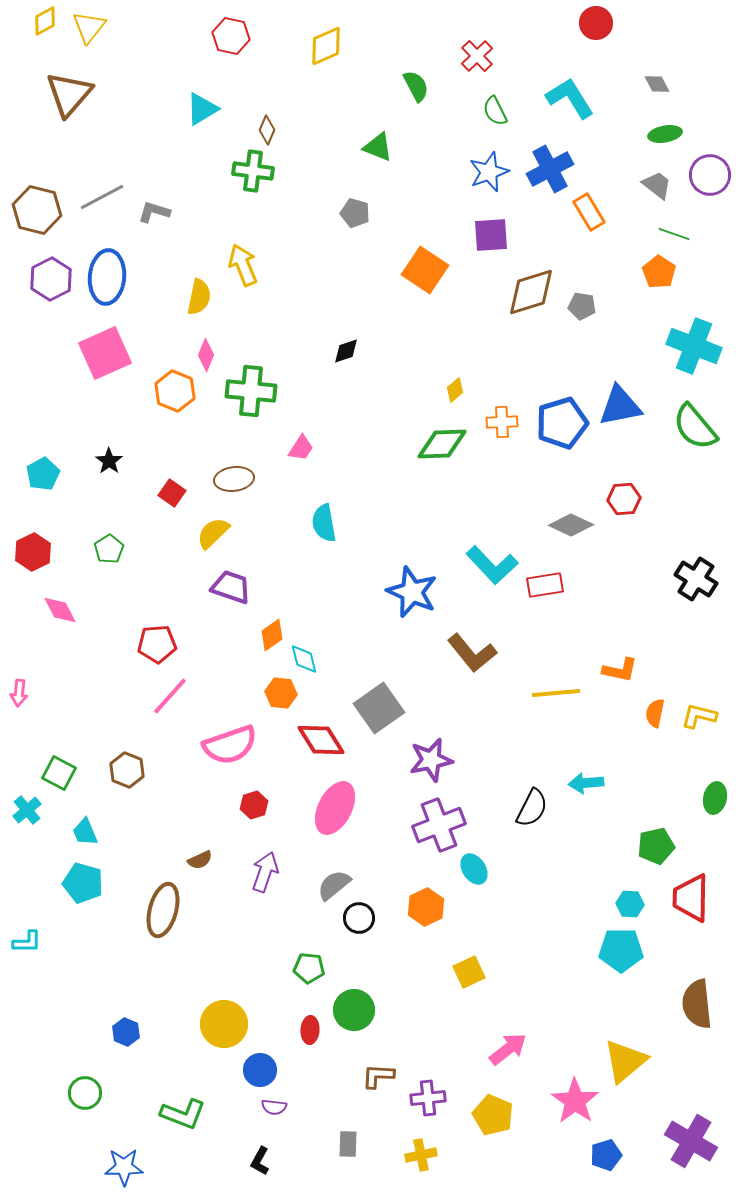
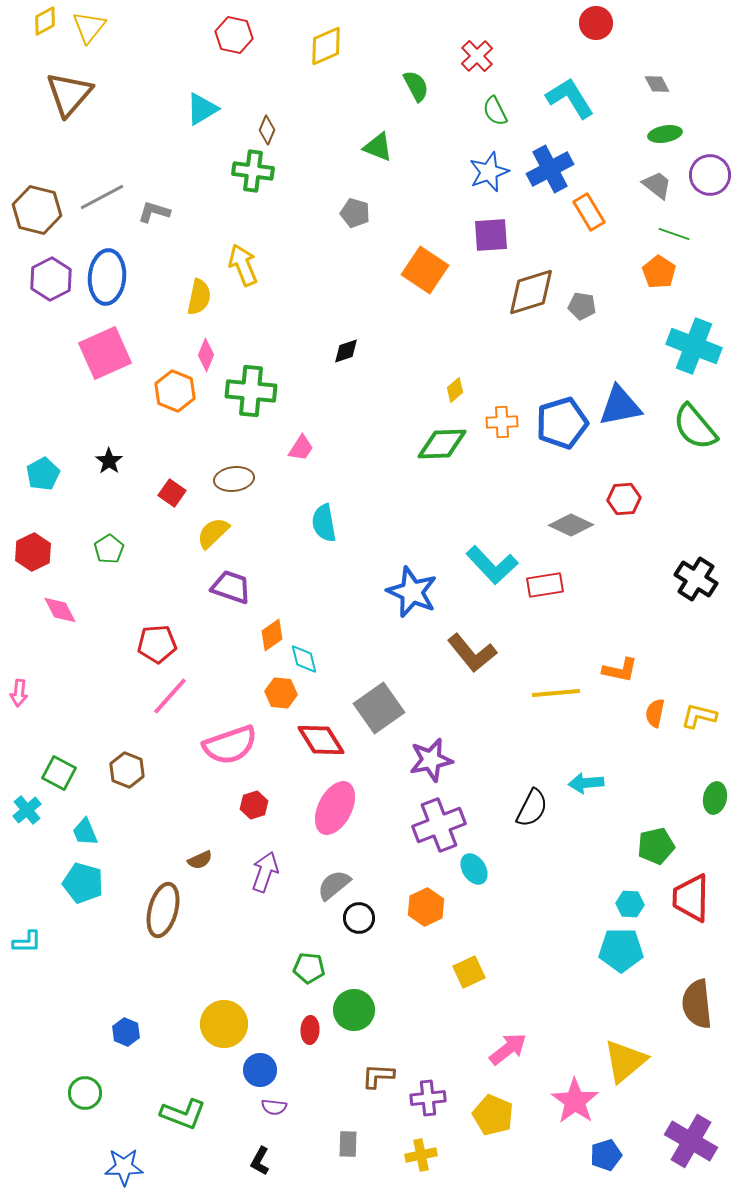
red hexagon at (231, 36): moved 3 px right, 1 px up
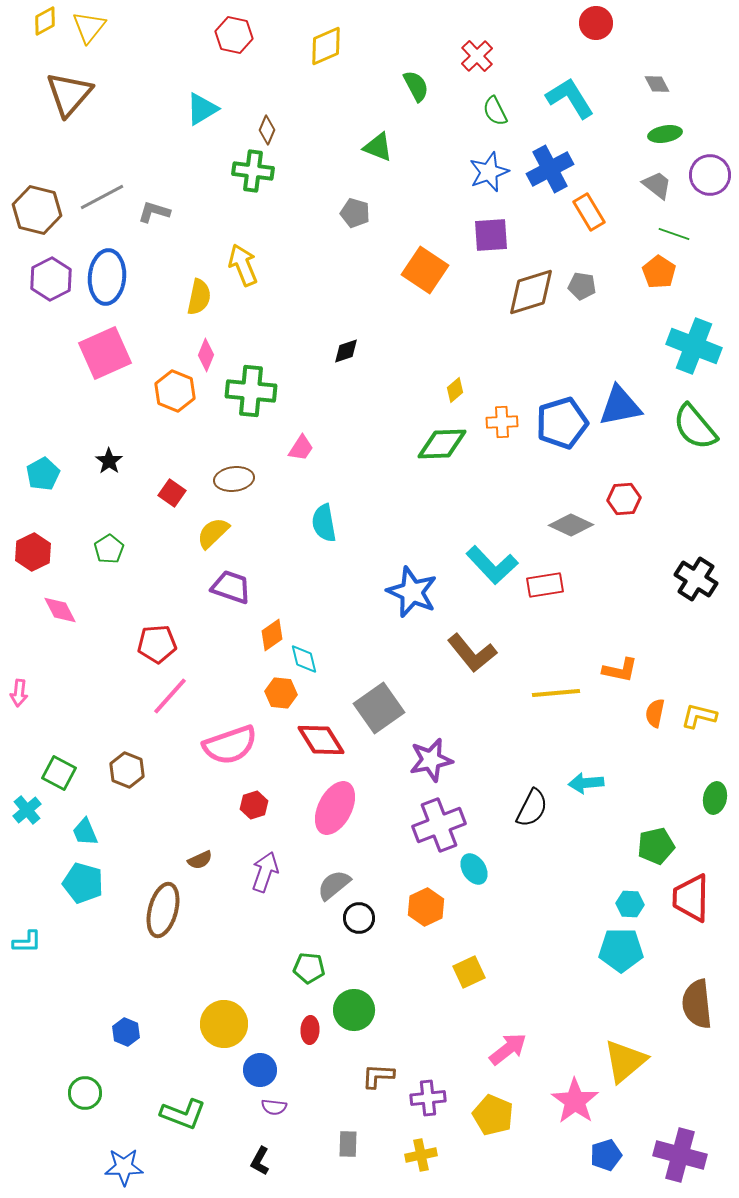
gray pentagon at (582, 306): moved 20 px up
purple cross at (691, 1141): moved 11 px left, 14 px down; rotated 15 degrees counterclockwise
